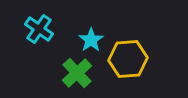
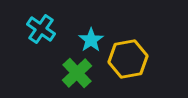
cyan cross: moved 2 px right
yellow hexagon: rotated 6 degrees counterclockwise
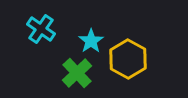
cyan star: moved 1 px down
yellow hexagon: rotated 21 degrees counterclockwise
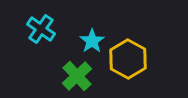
cyan star: moved 1 px right
green cross: moved 3 px down
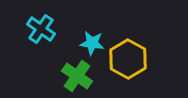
cyan star: moved 2 px down; rotated 30 degrees counterclockwise
green cross: rotated 12 degrees counterclockwise
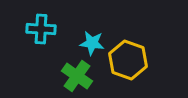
cyan cross: rotated 32 degrees counterclockwise
yellow hexagon: moved 1 px down; rotated 9 degrees counterclockwise
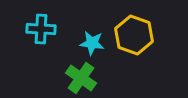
yellow hexagon: moved 6 px right, 25 px up
green cross: moved 4 px right, 2 px down
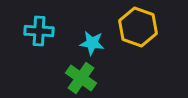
cyan cross: moved 2 px left, 2 px down
yellow hexagon: moved 4 px right, 8 px up
